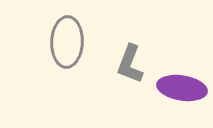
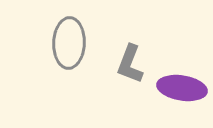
gray ellipse: moved 2 px right, 1 px down
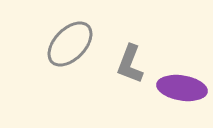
gray ellipse: moved 1 px right, 1 px down; rotated 42 degrees clockwise
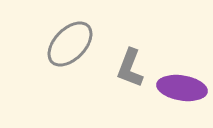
gray L-shape: moved 4 px down
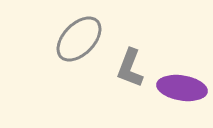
gray ellipse: moved 9 px right, 5 px up
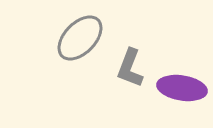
gray ellipse: moved 1 px right, 1 px up
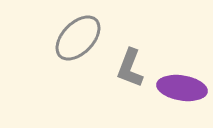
gray ellipse: moved 2 px left
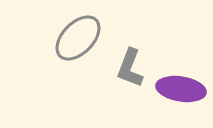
purple ellipse: moved 1 px left, 1 px down
